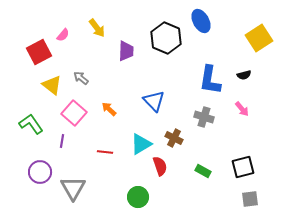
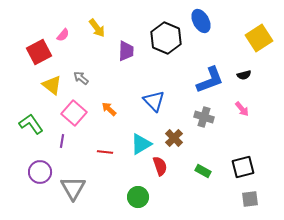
blue L-shape: rotated 120 degrees counterclockwise
brown cross: rotated 18 degrees clockwise
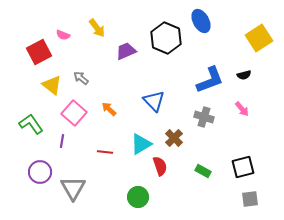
pink semicircle: rotated 72 degrees clockwise
purple trapezoid: rotated 115 degrees counterclockwise
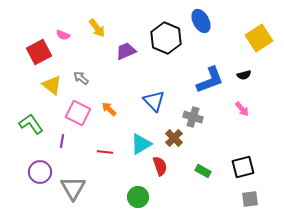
pink square: moved 4 px right; rotated 15 degrees counterclockwise
gray cross: moved 11 px left
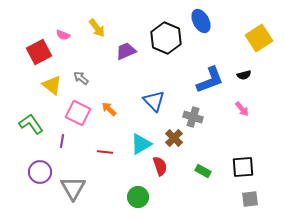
black square: rotated 10 degrees clockwise
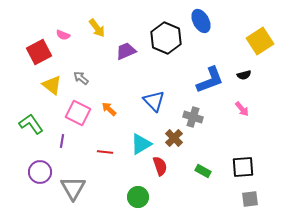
yellow square: moved 1 px right, 3 px down
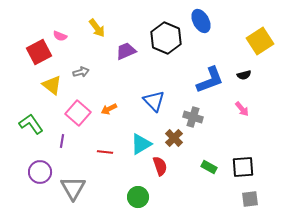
pink semicircle: moved 3 px left, 1 px down
gray arrow: moved 6 px up; rotated 126 degrees clockwise
orange arrow: rotated 70 degrees counterclockwise
pink square: rotated 15 degrees clockwise
green rectangle: moved 6 px right, 4 px up
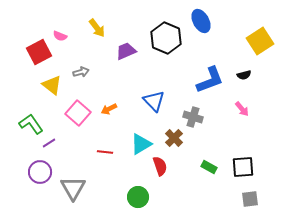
purple line: moved 13 px left, 2 px down; rotated 48 degrees clockwise
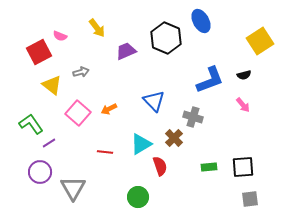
pink arrow: moved 1 px right, 4 px up
green rectangle: rotated 35 degrees counterclockwise
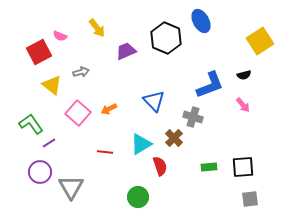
blue L-shape: moved 5 px down
gray triangle: moved 2 px left, 1 px up
